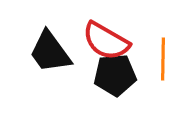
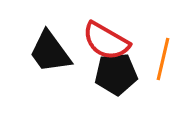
orange line: rotated 12 degrees clockwise
black pentagon: moved 1 px right, 1 px up
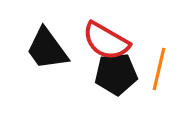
black trapezoid: moved 3 px left, 3 px up
orange line: moved 4 px left, 10 px down
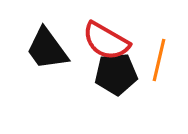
orange line: moved 9 px up
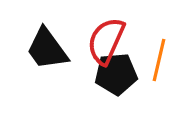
red semicircle: rotated 84 degrees clockwise
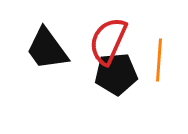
red semicircle: moved 2 px right
orange line: rotated 9 degrees counterclockwise
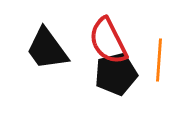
red semicircle: rotated 51 degrees counterclockwise
black pentagon: rotated 9 degrees counterclockwise
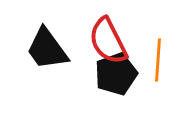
orange line: moved 1 px left
black pentagon: rotated 6 degrees counterclockwise
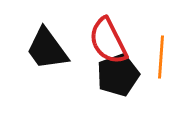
orange line: moved 3 px right, 3 px up
black pentagon: moved 2 px right, 1 px down
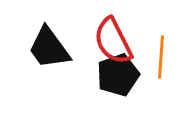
red semicircle: moved 5 px right
black trapezoid: moved 2 px right, 1 px up
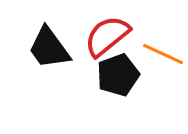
red semicircle: moved 6 px left, 5 px up; rotated 78 degrees clockwise
orange line: moved 2 px right, 3 px up; rotated 69 degrees counterclockwise
